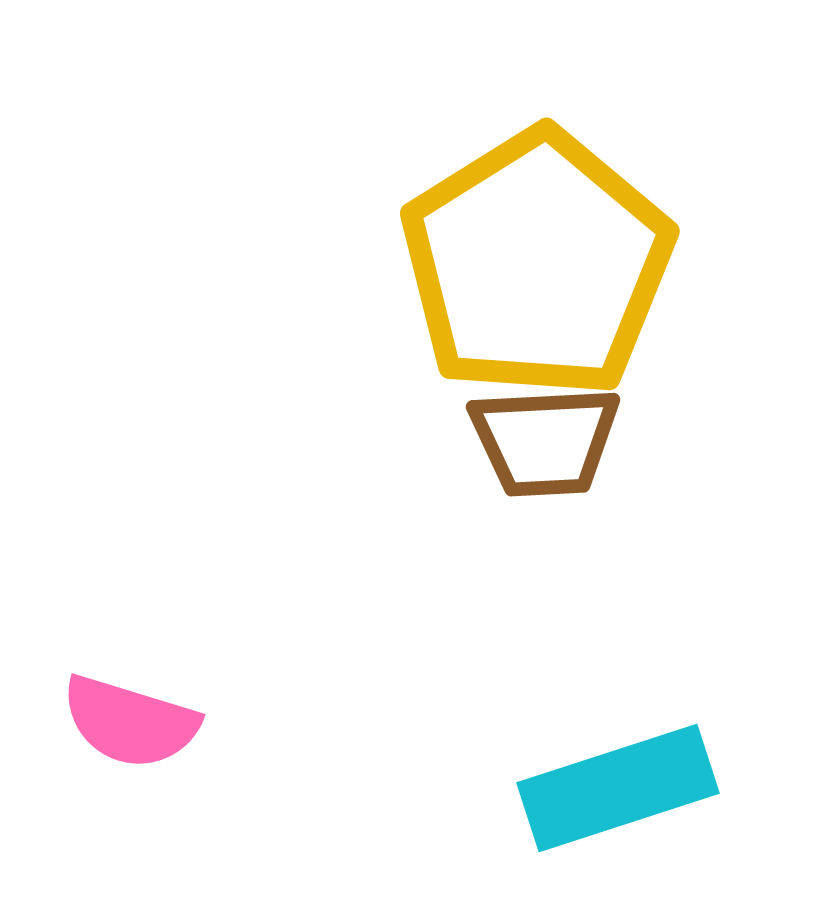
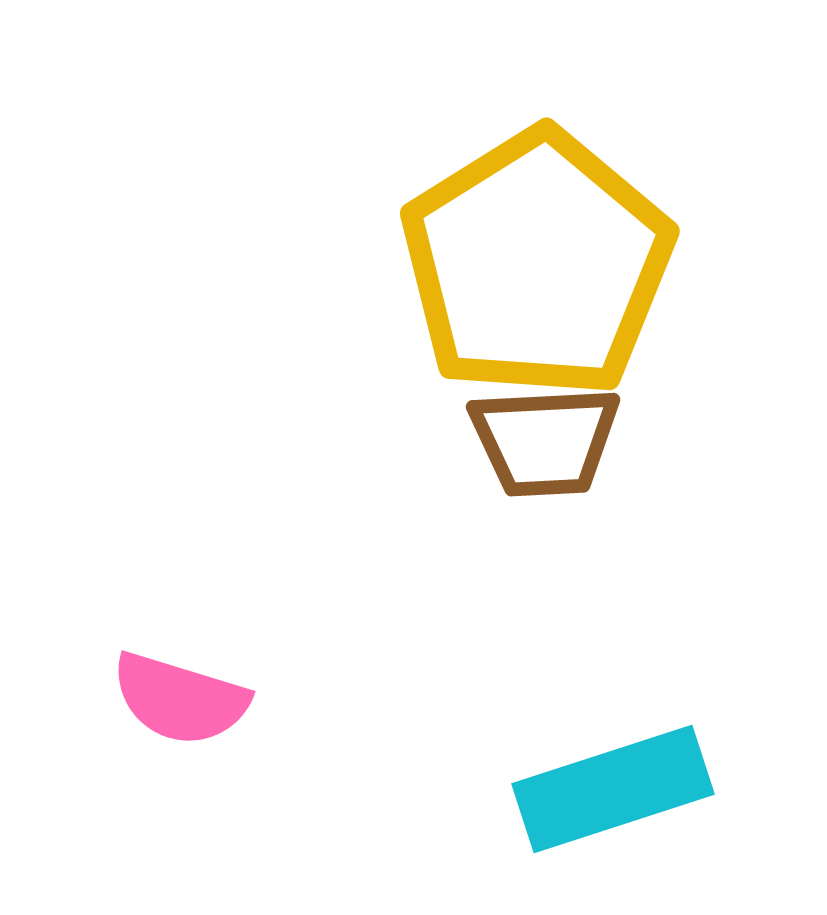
pink semicircle: moved 50 px right, 23 px up
cyan rectangle: moved 5 px left, 1 px down
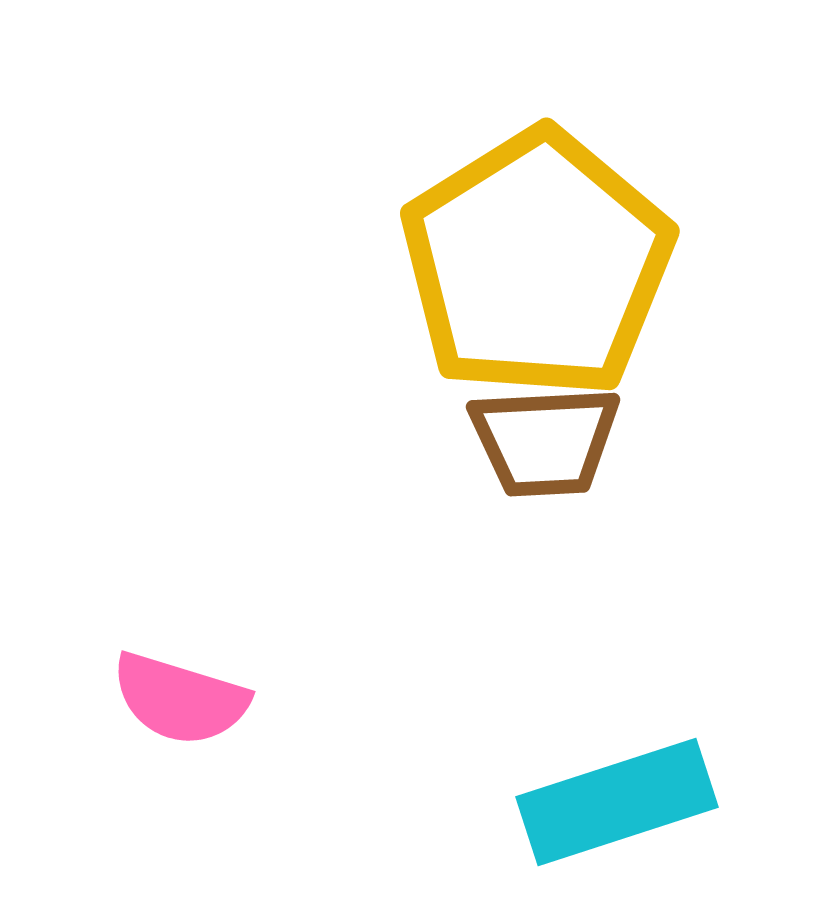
cyan rectangle: moved 4 px right, 13 px down
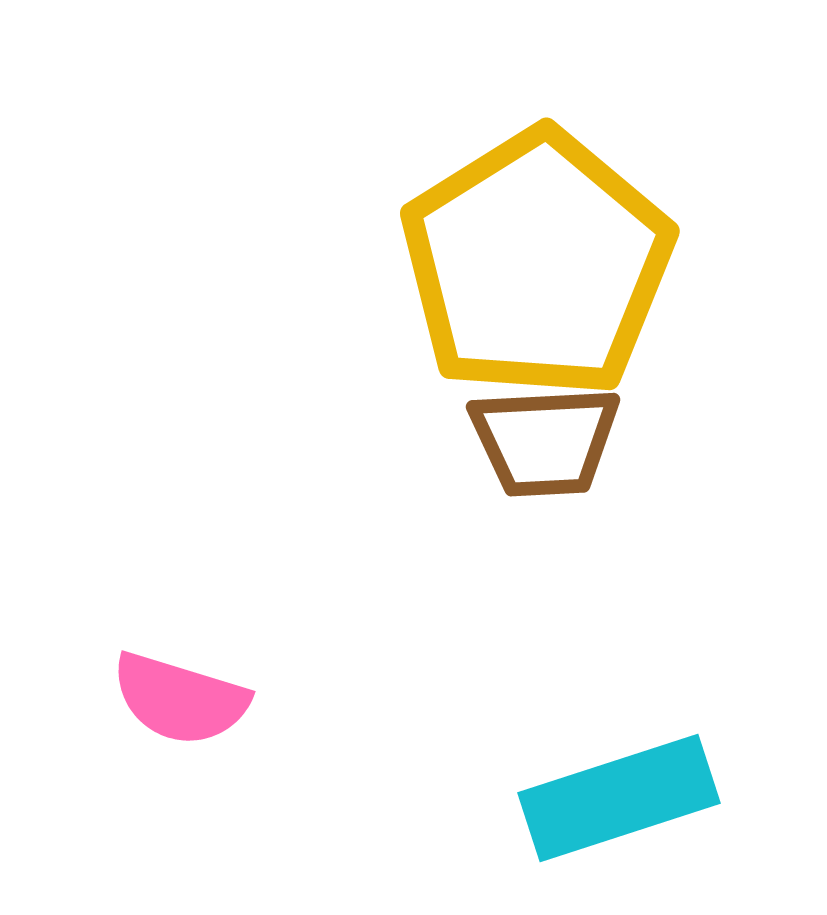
cyan rectangle: moved 2 px right, 4 px up
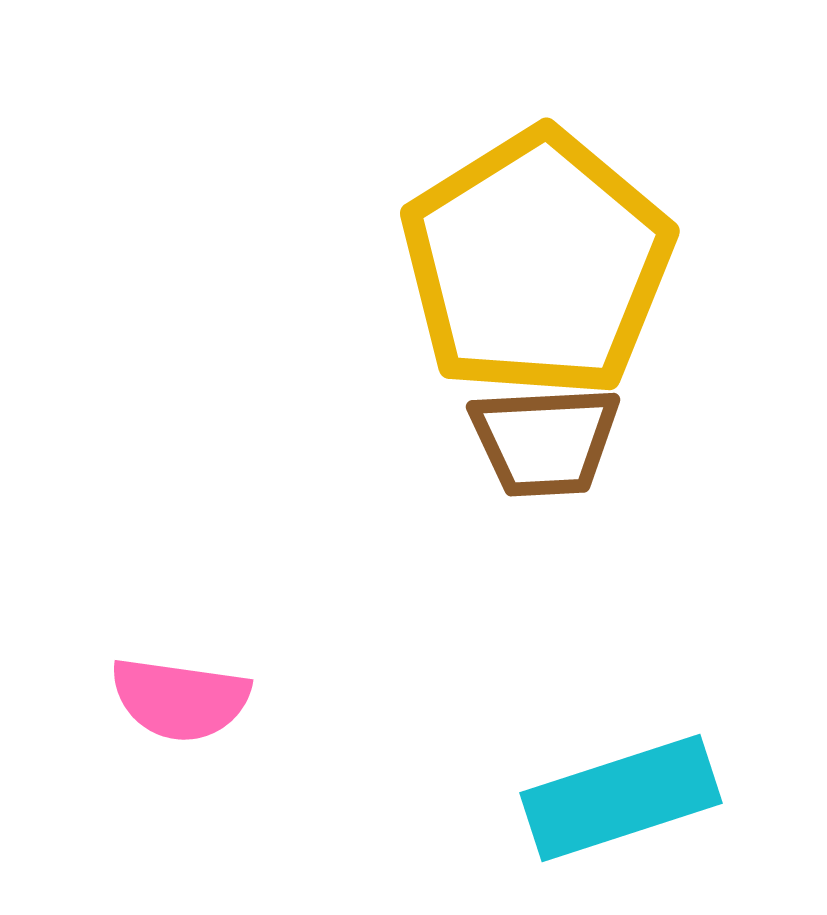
pink semicircle: rotated 9 degrees counterclockwise
cyan rectangle: moved 2 px right
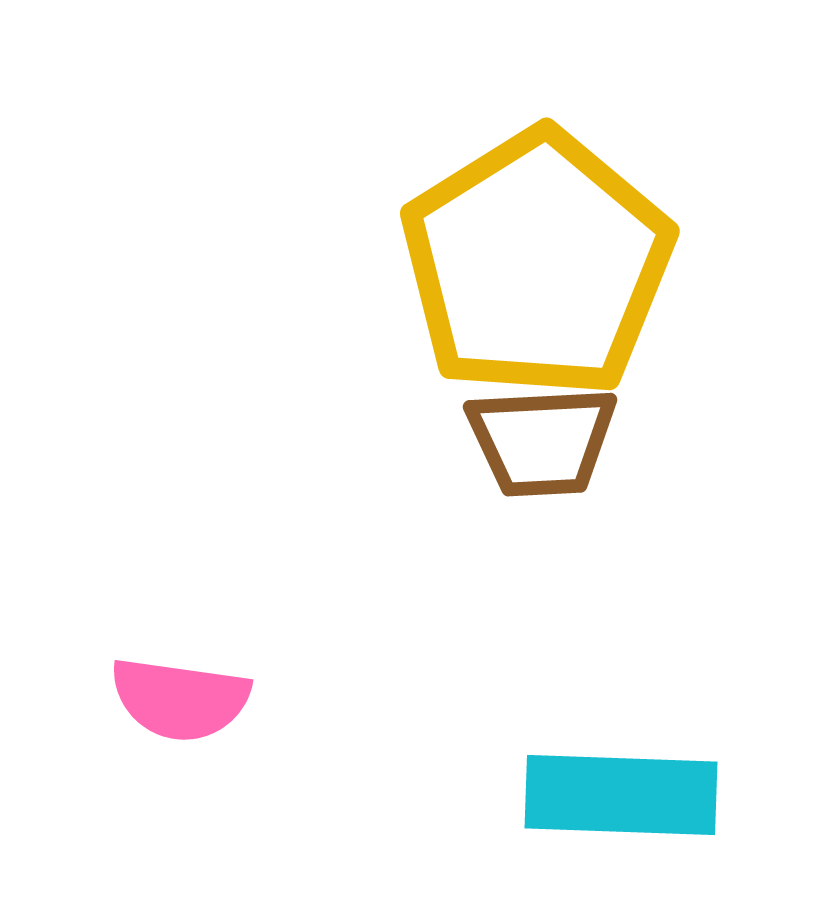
brown trapezoid: moved 3 px left
cyan rectangle: moved 3 px up; rotated 20 degrees clockwise
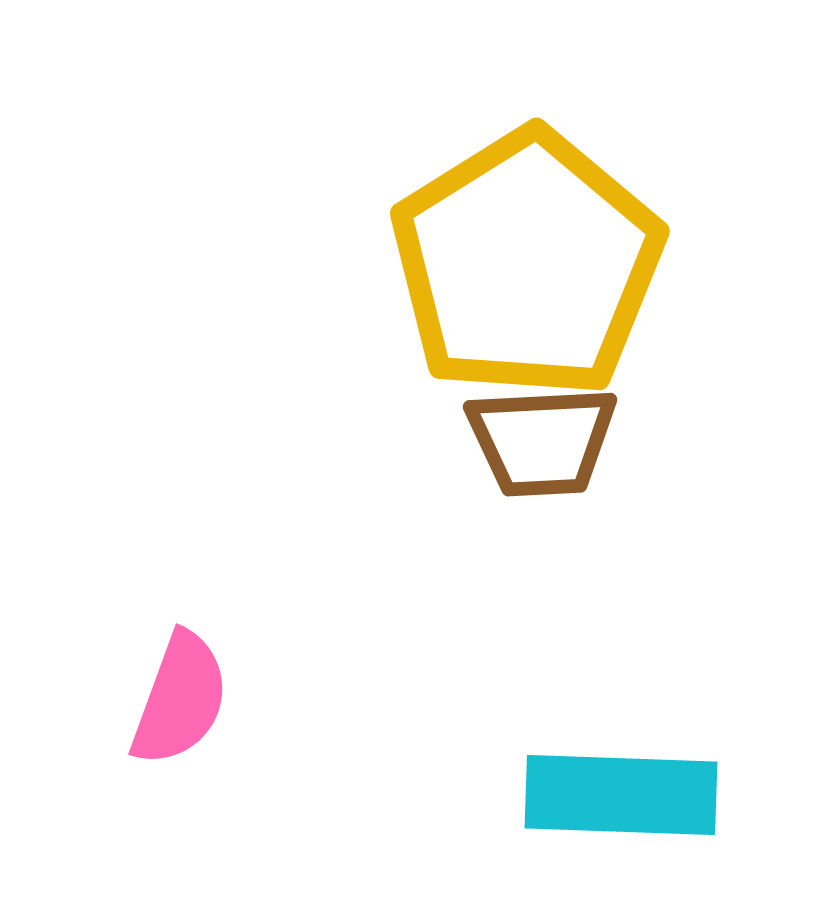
yellow pentagon: moved 10 px left
pink semicircle: rotated 78 degrees counterclockwise
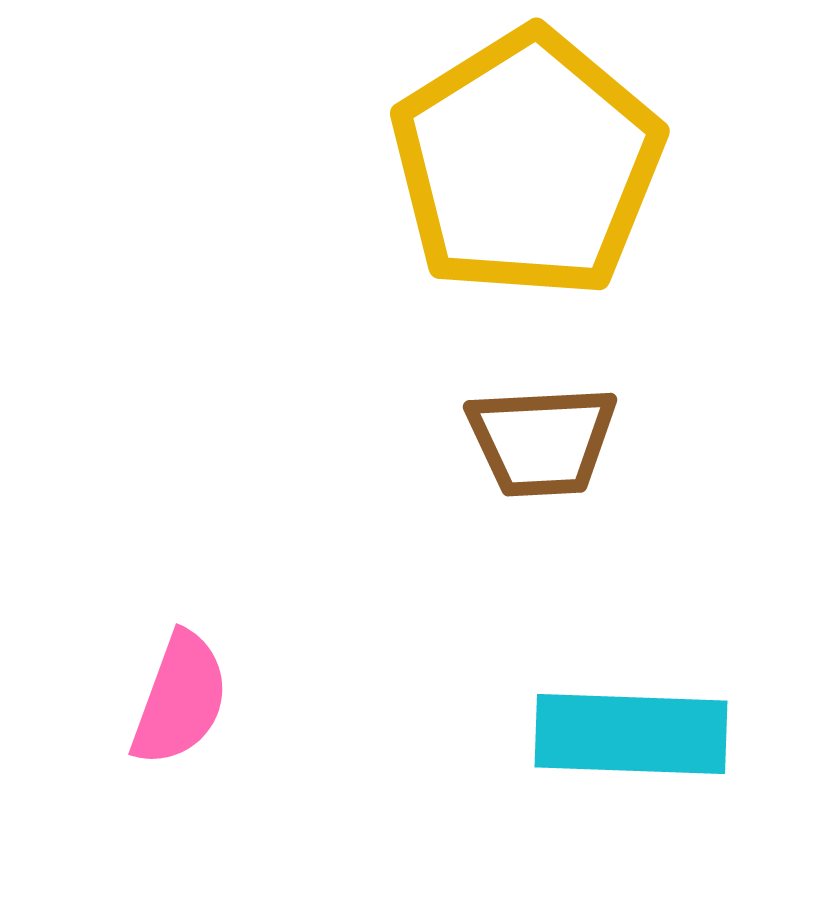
yellow pentagon: moved 100 px up
cyan rectangle: moved 10 px right, 61 px up
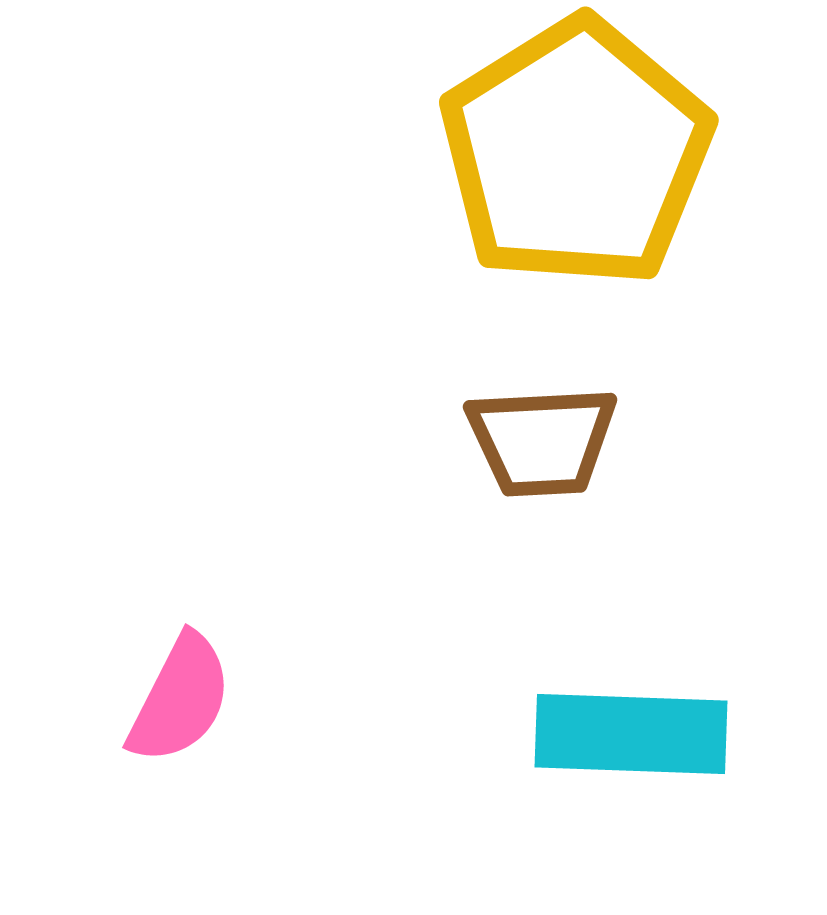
yellow pentagon: moved 49 px right, 11 px up
pink semicircle: rotated 7 degrees clockwise
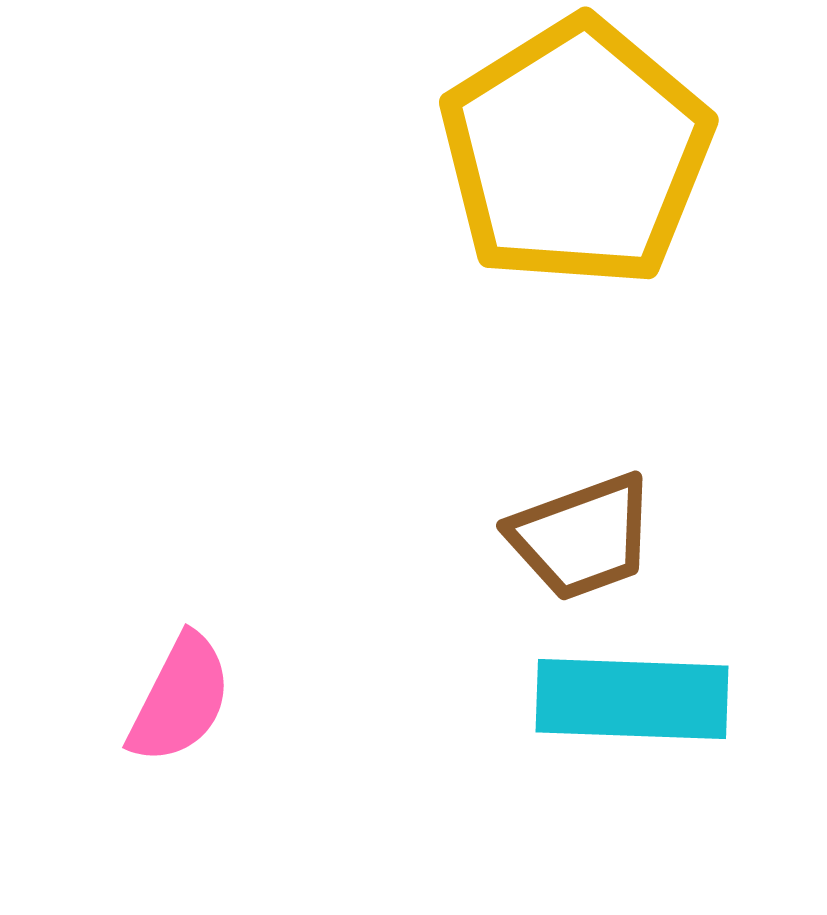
brown trapezoid: moved 40 px right, 96 px down; rotated 17 degrees counterclockwise
cyan rectangle: moved 1 px right, 35 px up
